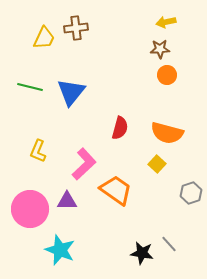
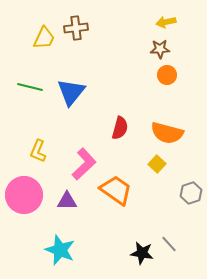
pink circle: moved 6 px left, 14 px up
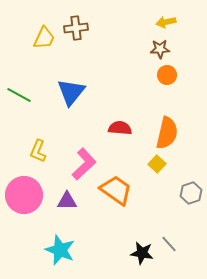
green line: moved 11 px left, 8 px down; rotated 15 degrees clockwise
red semicircle: rotated 100 degrees counterclockwise
orange semicircle: rotated 92 degrees counterclockwise
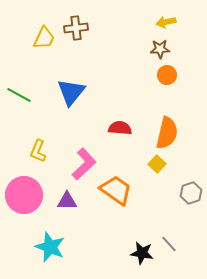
cyan star: moved 10 px left, 3 px up
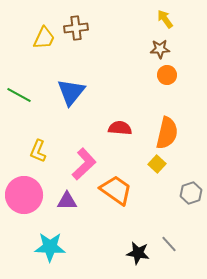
yellow arrow: moved 1 px left, 3 px up; rotated 66 degrees clockwise
cyan star: rotated 20 degrees counterclockwise
black star: moved 4 px left
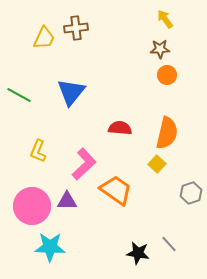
pink circle: moved 8 px right, 11 px down
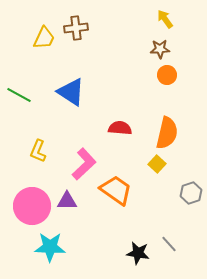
blue triangle: rotated 36 degrees counterclockwise
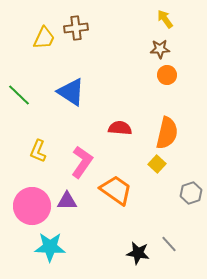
green line: rotated 15 degrees clockwise
pink L-shape: moved 2 px left, 2 px up; rotated 12 degrees counterclockwise
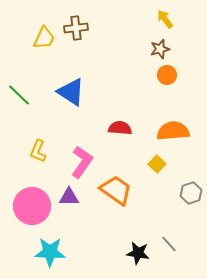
brown star: rotated 12 degrees counterclockwise
orange semicircle: moved 6 px right, 2 px up; rotated 108 degrees counterclockwise
purple triangle: moved 2 px right, 4 px up
cyan star: moved 5 px down
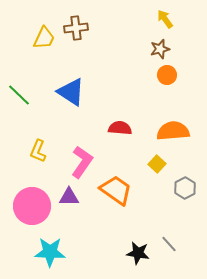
gray hexagon: moved 6 px left, 5 px up; rotated 10 degrees counterclockwise
